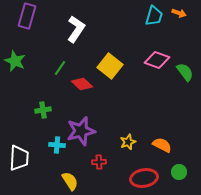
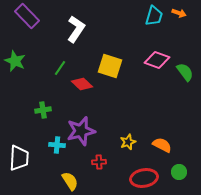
purple rectangle: rotated 60 degrees counterclockwise
yellow square: rotated 20 degrees counterclockwise
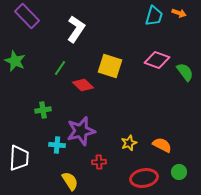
red diamond: moved 1 px right, 1 px down
yellow star: moved 1 px right, 1 px down
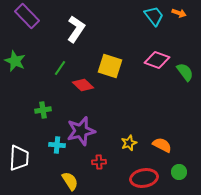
cyan trapezoid: rotated 55 degrees counterclockwise
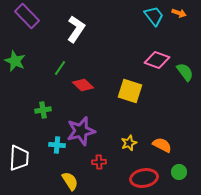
yellow square: moved 20 px right, 25 px down
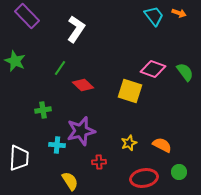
pink diamond: moved 4 px left, 9 px down
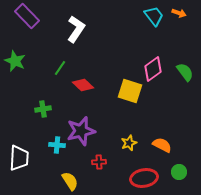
pink diamond: rotated 55 degrees counterclockwise
green cross: moved 1 px up
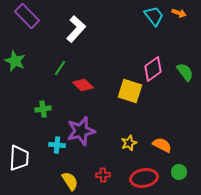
white L-shape: rotated 8 degrees clockwise
red cross: moved 4 px right, 13 px down
